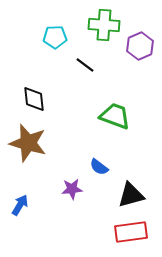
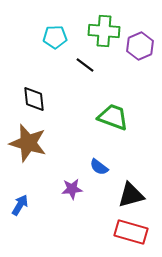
green cross: moved 6 px down
green trapezoid: moved 2 px left, 1 px down
red rectangle: rotated 24 degrees clockwise
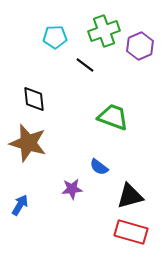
green cross: rotated 24 degrees counterclockwise
black triangle: moved 1 px left, 1 px down
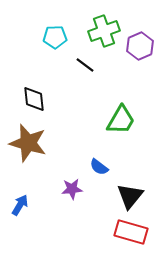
green trapezoid: moved 8 px right, 3 px down; rotated 100 degrees clockwise
black triangle: rotated 36 degrees counterclockwise
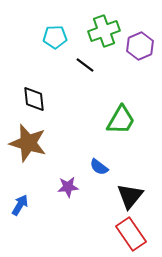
purple star: moved 4 px left, 2 px up
red rectangle: moved 2 px down; rotated 40 degrees clockwise
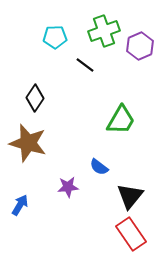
black diamond: moved 1 px right, 1 px up; rotated 40 degrees clockwise
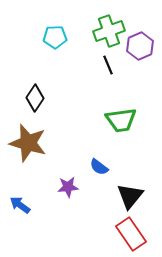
green cross: moved 5 px right
black line: moved 23 px right; rotated 30 degrees clockwise
green trapezoid: rotated 52 degrees clockwise
blue arrow: rotated 85 degrees counterclockwise
